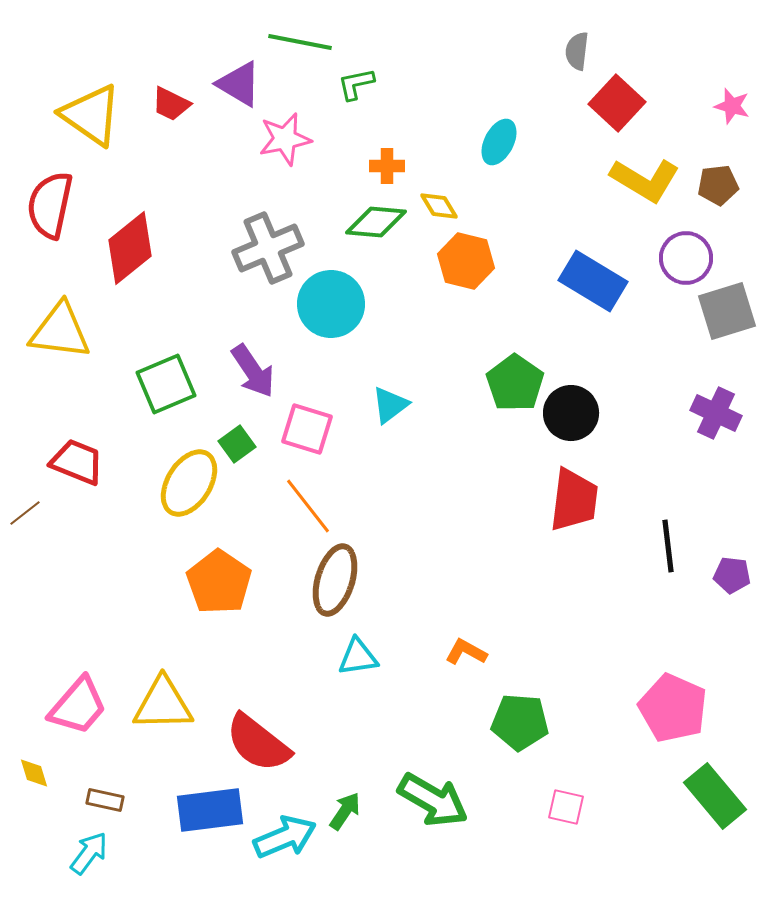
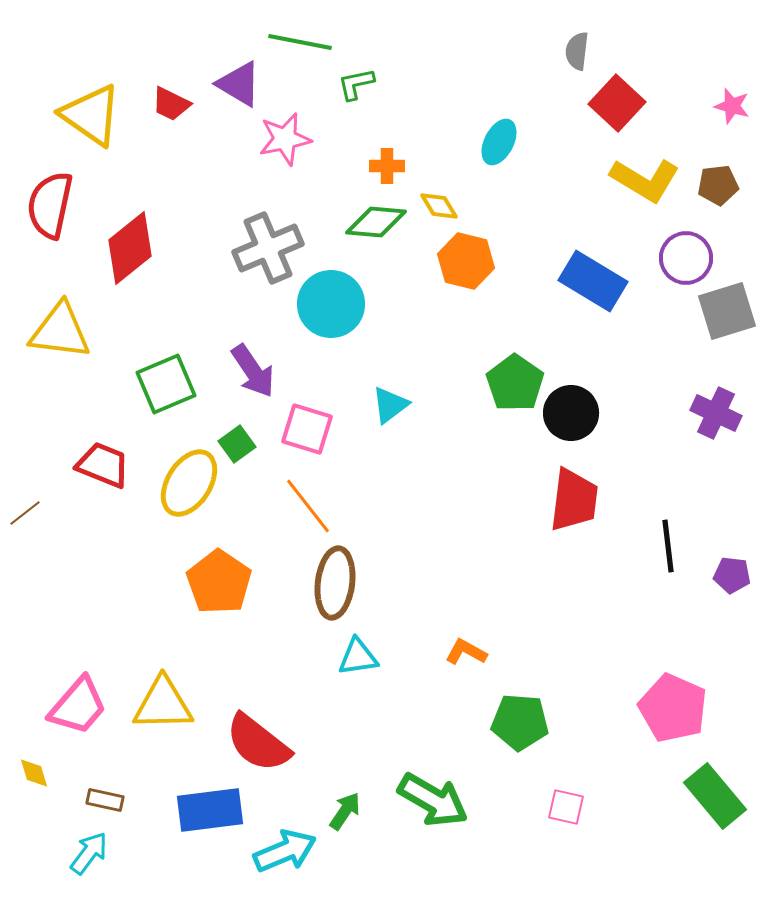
red trapezoid at (77, 462): moved 26 px right, 3 px down
brown ellipse at (335, 580): moved 3 px down; rotated 10 degrees counterclockwise
cyan arrow at (285, 837): moved 14 px down
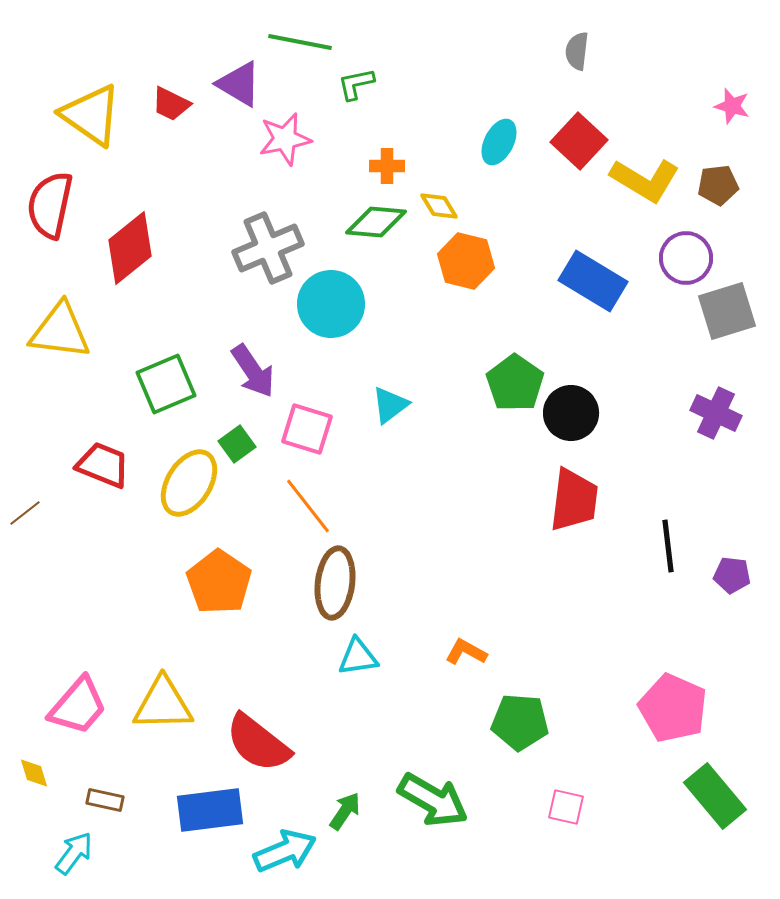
red square at (617, 103): moved 38 px left, 38 px down
cyan arrow at (89, 853): moved 15 px left
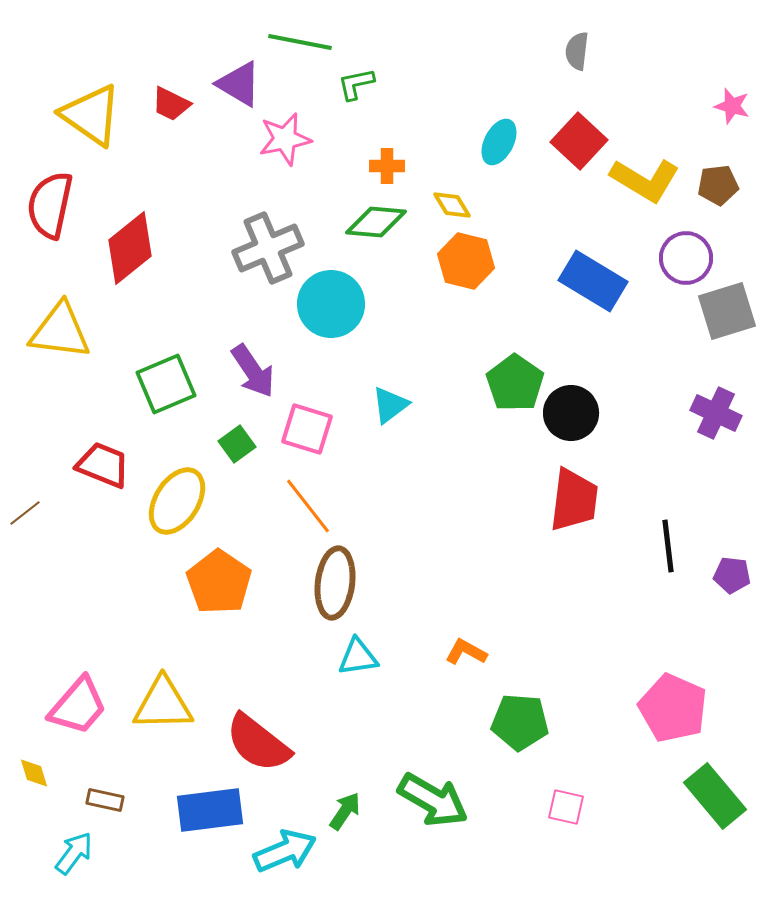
yellow diamond at (439, 206): moved 13 px right, 1 px up
yellow ellipse at (189, 483): moved 12 px left, 18 px down
